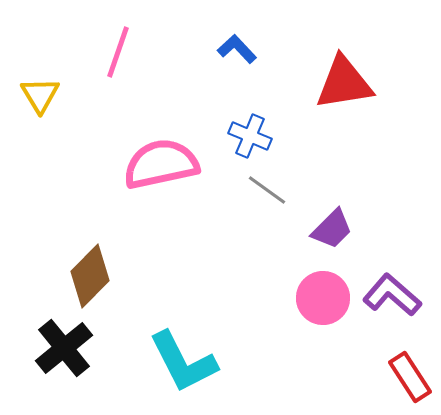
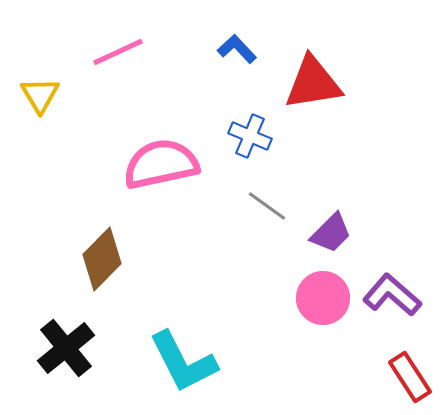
pink line: rotated 46 degrees clockwise
red triangle: moved 31 px left
gray line: moved 16 px down
purple trapezoid: moved 1 px left, 4 px down
brown diamond: moved 12 px right, 17 px up
black cross: moved 2 px right
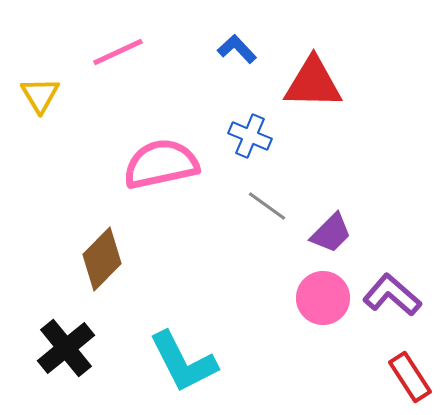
red triangle: rotated 10 degrees clockwise
